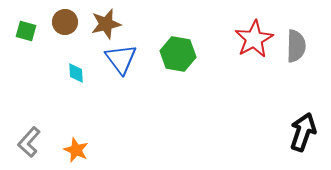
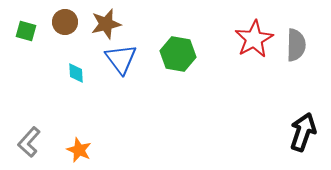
gray semicircle: moved 1 px up
orange star: moved 3 px right
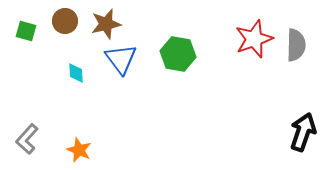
brown circle: moved 1 px up
red star: rotated 9 degrees clockwise
gray L-shape: moved 2 px left, 3 px up
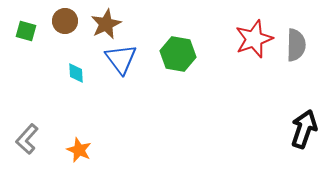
brown star: rotated 12 degrees counterclockwise
black arrow: moved 1 px right, 3 px up
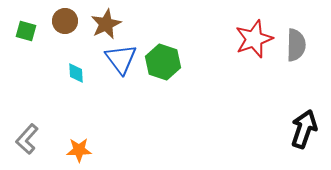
green hexagon: moved 15 px left, 8 px down; rotated 8 degrees clockwise
orange star: rotated 25 degrees counterclockwise
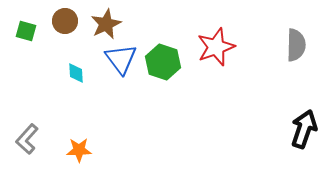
red star: moved 38 px left, 8 px down
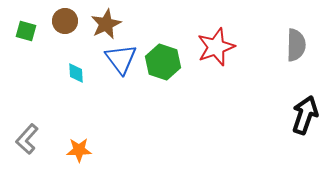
black arrow: moved 1 px right, 14 px up
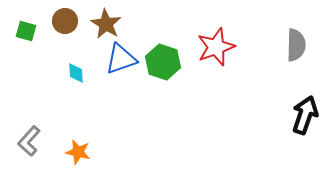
brown star: rotated 16 degrees counterclockwise
blue triangle: rotated 48 degrees clockwise
gray L-shape: moved 2 px right, 2 px down
orange star: moved 1 px left, 2 px down; rotated 15 degrees clockwise
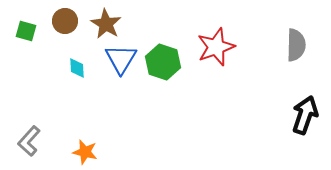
blue triangle: rotated 40 degrees counterclockwise
cyan diamond: moved 1 px right, 5 px up
orange star: moved 7 px right
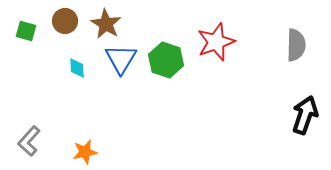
red star: moved 5 px up
green hexagon: moved 3 px right, 2 px up
orange star: rotated 25 degrees counterclockwise
